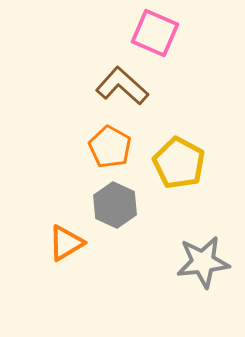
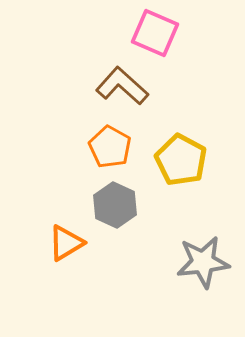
yellow pentagon: moved 2 px right, 3 px up
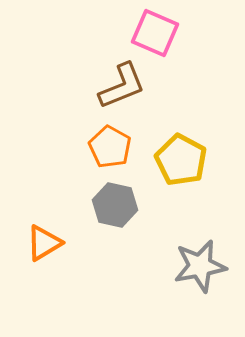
brown L-shape: rotated 116 degrees clockwise
gray hexagon: rotated 12 degrees counterclockwise
orange triangle: moved 22 px left
gray star: moved 3 px left, 4 px down; rotated 4 degrees counterclockwise
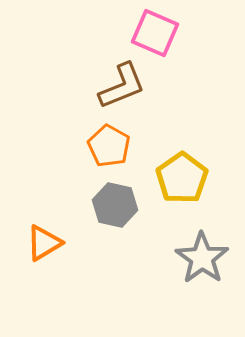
orange pentagon: moved 1 px left, 1 px up
yellow pentagon: moved 1 px right, 18 px down; rotated 9 degrees clockwise
gray star: moved 2 px right, 8 px up; rotated 26 degrees counterclockwise
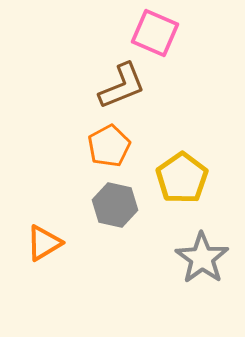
orange pentagon: rotated 15 degrees clockwise
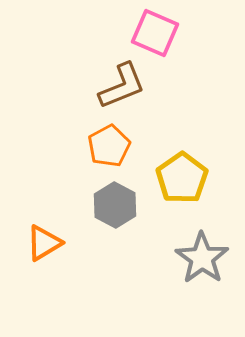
gray hexagon: rotated 15 degrees clockwise
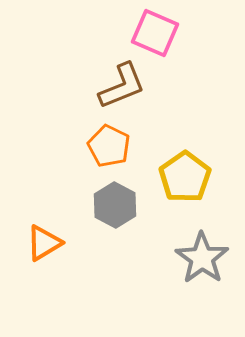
orange pentagon: rotated 18 degrees counterclockwise
yellow pentagon: moved 3 px right, 1 px up
